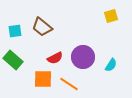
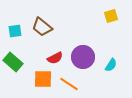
green rectangle: moved 2 px down
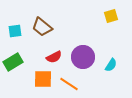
red semicircle: moved 1 px left, 1 px up
green rectangle: rotated 72 degrees counterclockwise
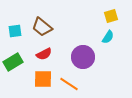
red semicircle: moved 10 px left, 3 px up
cyan semicircle: moved 3 px left, 28 px up
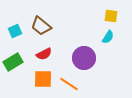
yellow square: rotated 24 degrees clockwise
brown trapezoid: moved 1 px left, 1 px up
cyan square: rotated 16 degrees counterclockwise
purple circle: moved 1 px right, 1 px down
